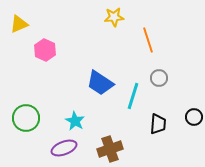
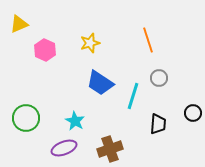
yellow star: moved 24 px left, 26 px down; rotated 12 degrees counterclockwise
black circle: moved 1 px left, 4 px up
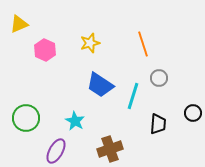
orange line: moved 5 px left, 4 px down
blue trapezoid: moved 2 px down
purple ellipse: moved 8 px left, 3 px down; rotated 40 degrees counterclockwise
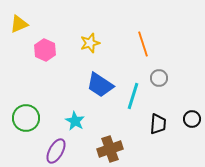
black circle: moved 1 px left, 6 px down
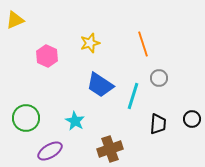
yellow triangle: moved 4 px left, 4 px up
pink hexagon: moved 2 px right, 6 px down
purple ellipse: moved 6 px left; rotated 30 degrees clockwise
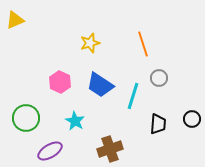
pink hexagon: moved 13 px right, 26 px down
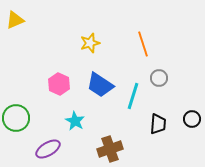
pink hexagon: moved 1 px left, 2 px down
green circle: moved 10 px left
purple ellipse: moved 2 px left, 2 px up
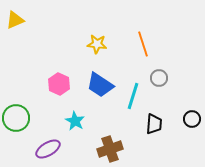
yellow star: moved 7 px right, 1 px down; rotated 24 degrees clockwise
black trapezoid: moved 4 px left
